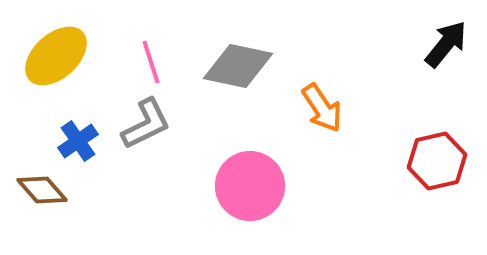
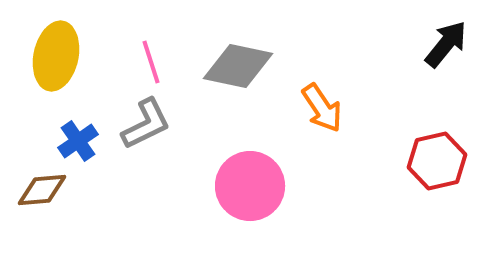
yellow ellipse: rotated 36 degrees counterclockwise
brown diamond: rotated 54 degrees counterclockwise
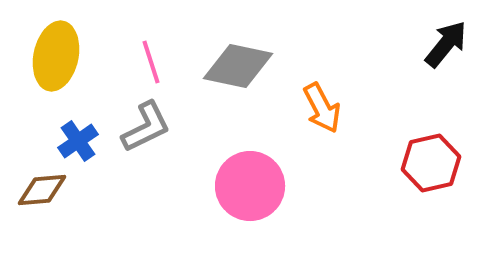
orange arrow: rotated 6 degrees clockwise
gray L-shape: moved 3 px down
red hexagon: moved 6 px left, 2 px down
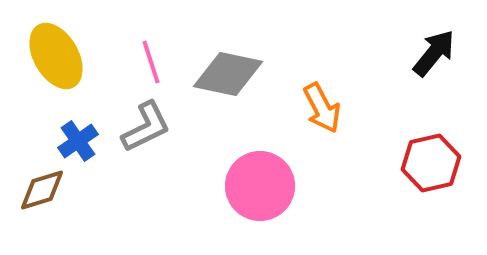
black arrow: moved 12 px left, 9 px down
yellow ellipse: rotated 42 degrees counterclockwise
gray diamond: moved 10 px left, 8 px down
pink circle: moved 10 px right
brown diamond: rotated 12 degrees counterclockwise
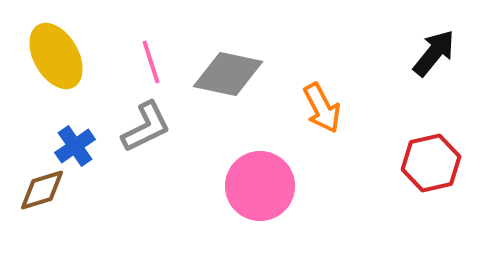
blue cross: moved 3 px left, 5 px down
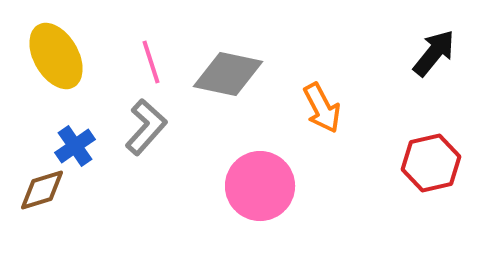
gray L-shape: rotated 22 degrees counterclockwise
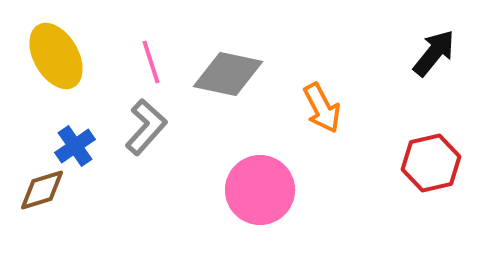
pink circle: moved 4 px down
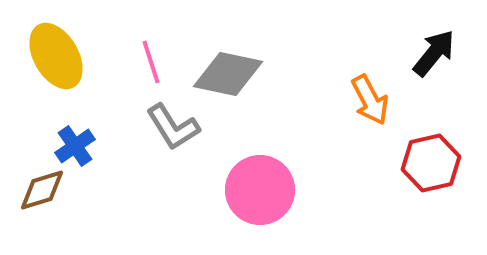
orange arrow: moved 48 px right, 8 px up
gray L-shape: moved 27 px right; rotated 106 degrees clockwise
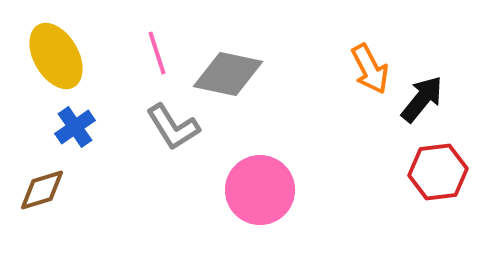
black arrow: moved 12 px left, 46 px down
pink line: moved 6 px right, 9 px up
orange arrow: moved 31 px up
blue cross: moved 19 px up
red hexagon: moved 7 px right, 9 px down; rotated 6 degrees clockwise
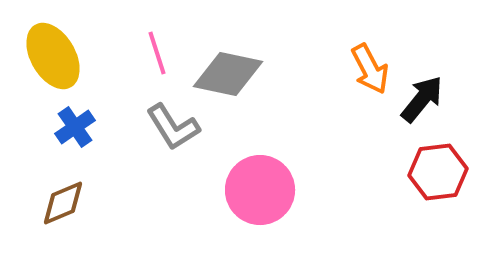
yellow ellipse: moved 3 px left
brown diamond: moved 21 px right, 13 px down; rotated 6 degrees counterclockwise
